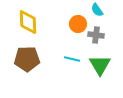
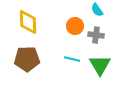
orange circle: moved 3 px left, 2 px down
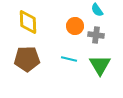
cyan line: moved 3 px left
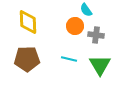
cyan semicircle: moved 11 px left
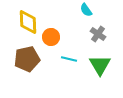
orange circle: moved 24 px left, 11 px down
gray cross: moved 2 px right, 1 px up; rotated 28 degrees clockwise
brown pentagon: rotated 10 degrees counterclockwise
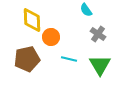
yellow diamond: moved 4 px right, 2 px up
